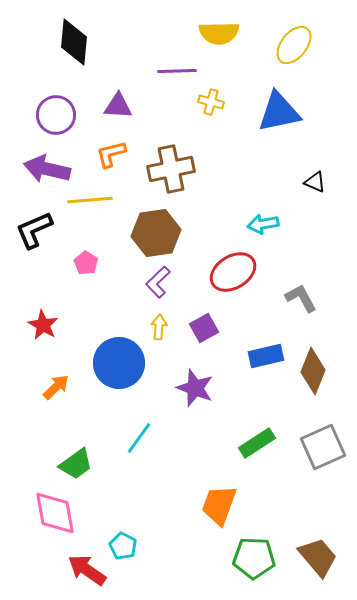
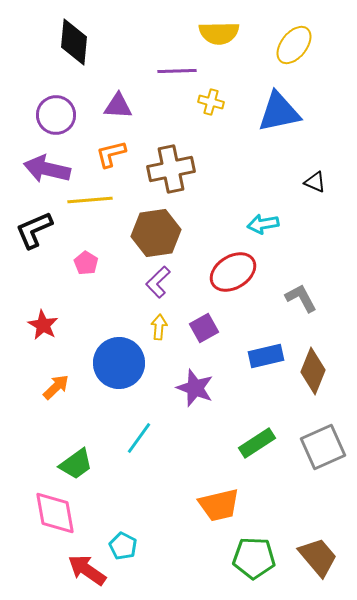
orange trapezoid: rotated 123 degrees counterclockwise
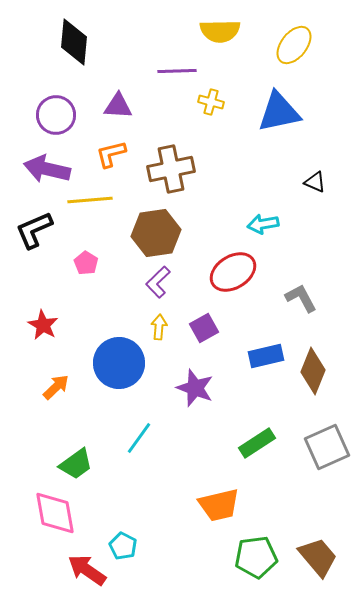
yellow semicircle: moved 1 px right, 2 px up
gray square: moved 4 px right
green pentagon: moved 2 px right, 1 px up; rotated 9 degrees counterclockwise
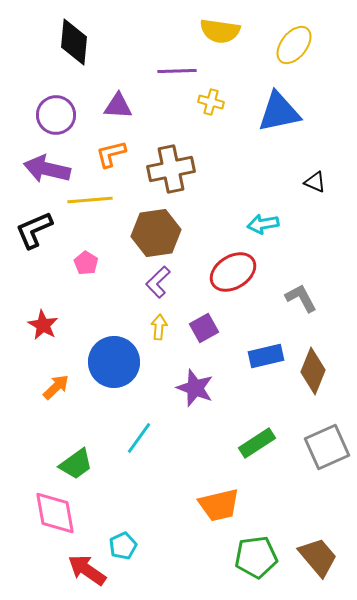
yellow semicircle: rotated 9 degrees clockwise
blue circle: moved 5 px left, 1 px up
cyan pentagon: rotated 20 degrees clockwise
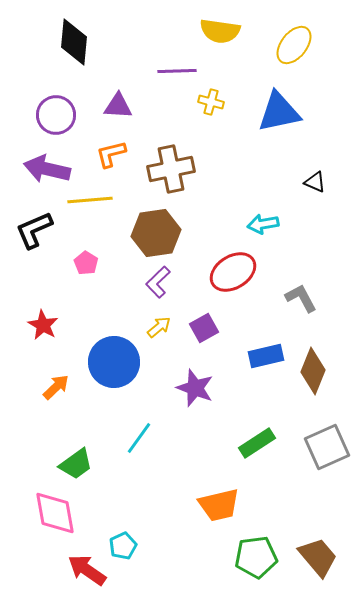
yellow arrow: rotated 45 degrees clockwise
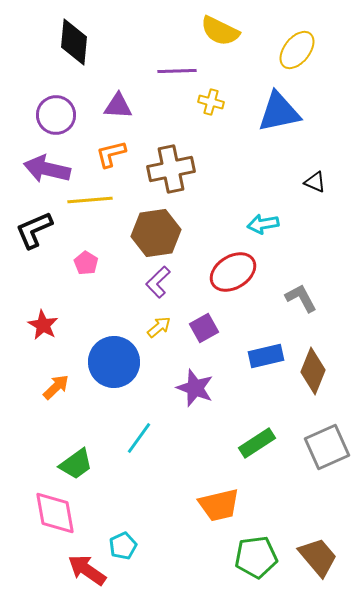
yellow semicircle: rotated 18 degrees clockwise
yellow ellipse: moved 3 px right, 5 px down
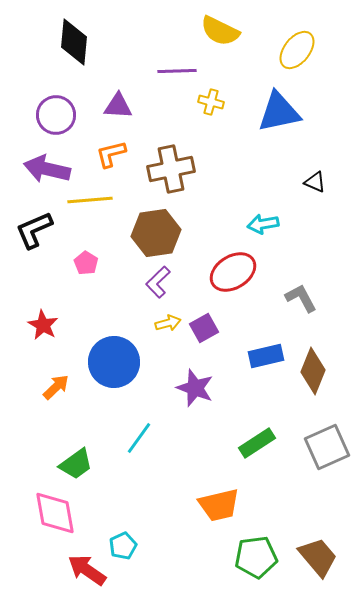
yellow arrow: moved 9 px right, 4 px up; rotated 25 degrees clockwise
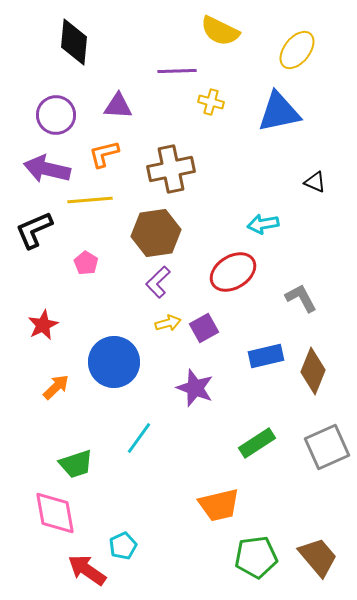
orange L-shape: moved 7 px left
red star: rotated 16 degrees clockwise
green trapezoid: rotated 18 degrees clockwise
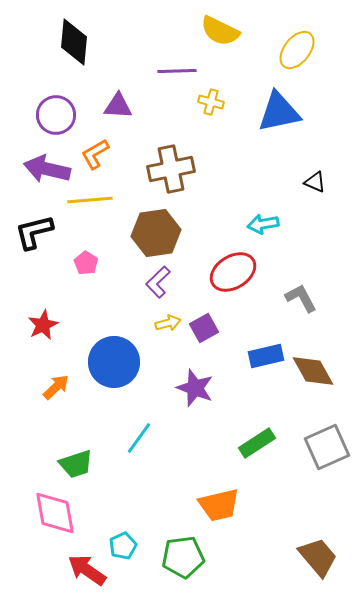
orange L-shape: moved 9 px left; rotated 16 degrees counterclockwise
black L-shape: moved 2 px down; rotated 9 degrees clockwise
brown diamond: rotated 51 degrees counterclockwise
green pentagon: moved 73 px left
